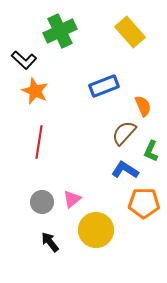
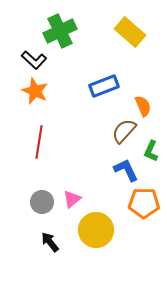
yellow rectangle: rotated 8 degrees counterclockwise
black L-shape: moved 10 px right
brown semicircle: moved 2 px up
blue L-shape: moved 1 px right; rotated 32 degrees clockwise
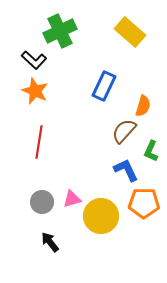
blue rectangle: rotated 44 degrees counterclockwise
orange semicircle: rotated 40 degrees clockwise
pink triangle: rotated 24 degrees clockwise
yellow circle: moved 5 px right, 14 px up
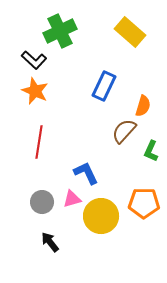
blue L-shape: moved 40 px left, 3 px down
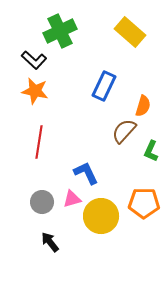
orange star: rotated 12 degrees counterclockwise
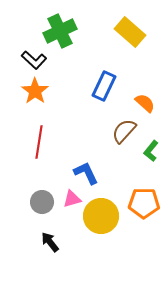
orange star: rotated 24 degrees clockwise
orange semicircle: moved 2 px right, 3 px up; rotated 65 degrees counterclockwise
green L-shape: rotated 15 degrees clockwise
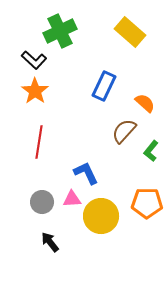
pink triangle: rotated 12 degrees clockwise
orange pentagon: moved 3 px right
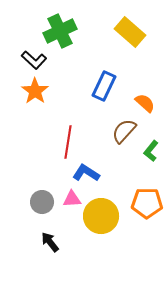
red line: moved 29 px right
blue L-shape: rotated 32 degrees counterclockwise
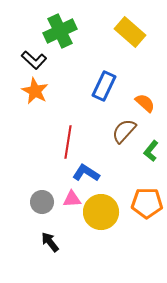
orange star: rotated 8 degrees counterclockwise
yellow circle: moved 4 px up
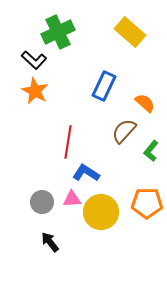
green cross: moved 2 px left, 1 px down
